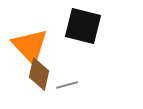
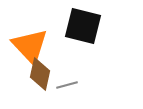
brown diamond: moved 1 px right
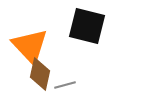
black square: moved 4 px right
gray line: moved 2 px left
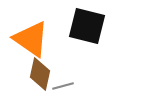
orange triangle: moved 1 px right, 7 px up; rotated 12 degrees counterclockwise
gray line: moved 2 px left, 1 px down
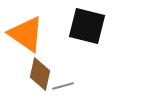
orange triangle: moved 5 px left, 5 px up
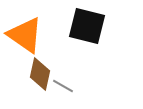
orange triangle: moved 1 px left, 1 px down
gray line: rotated 45 degrees clockwise
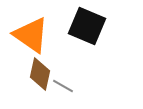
black square: rotated 9 degrees clockwise
orange triangle: moved 6 px right
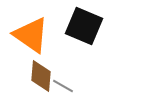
black square: moved 3 px left
brown diamond: moved 1 px right, 2 px down; rotated 8 degrees counterclockwise
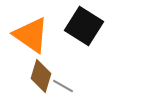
black square: rotated 9 degrees clockwise
brown diamond: rotated 12 degrees clockwise
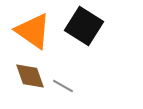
orange triangle: moved 2 px right, 4 px up
brown diamond: moved 11 px left; rotated 36 degrees counterclockwise
